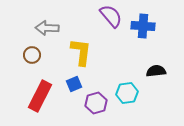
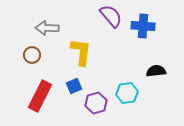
blue square: moved 2 px down
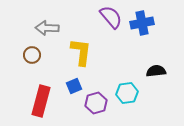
purple semicircle: moved 1 px down
blue cross: moved 1 px left, 3 px up; rotated 15 degrees counterclockwise
red rectangle: moved 1 px right, 5 px down; rotated 12 degrees counterclockwise
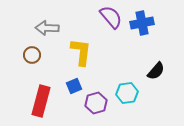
black semicircle: rotated 138 degrees clockwise
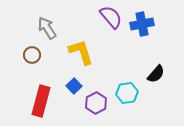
blue cross: moved 1 px down
gray arrow: rotated 55 degrees clockwise
yellow L-shape: rotated 24 degrees counterclockwise
black semicircle: moved 3 px down
blue square: rotated 21 degrees counterclockwise
purple hexagon: rotated 10 degrees counterclockwise
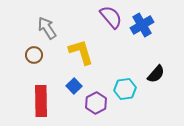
blue cross: moved 1 px down; rotated 20 degrees counterclockwise
brown circle: moved 2 px right
cyan hexagon: moved 2 px left, 4 px up
red rectangle: rotated 16 degrees counterclockwise
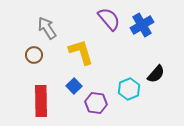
purple semicircle: moved 2 px left, 2 px down
cyan hexagon: moved 4 px right; rotated 15 degrees counterclockwise
purple hexagon: rotated 25 degrees counterclockwise
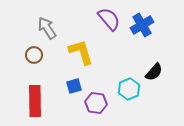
black semicircle: moved 2 px left, 2 px up
blue square: rotated 28 degrees clockwise
red rectangle: moved 6 px left
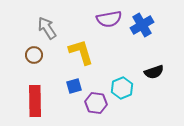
purple semicircle: rotated 120 degrees clockwise
black semicircle: rotated 30 degrees clockwise
cyan hexagon: moved 7 px left, 1 px up
